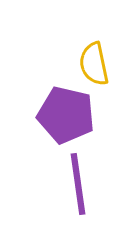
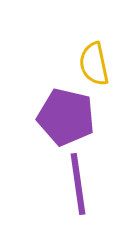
purple pentagon: moved 2 px down
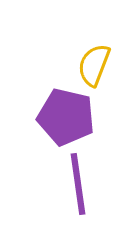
yellow semicircle: moved 1 px down; rotated 33 degrees clockwise
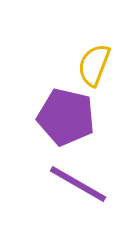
purple line: rotated 52 degrees counterclockwise
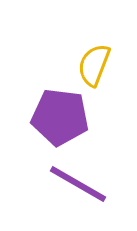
purple pentagon: moved 6 px left; rotated 6 degrees counterclockwise
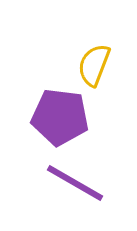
purple line: moved 3 px left, 1 px up
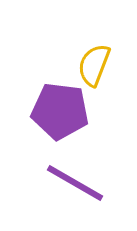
purple pentagon: moved 6 px up
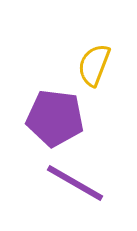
purple pentagon: moved 5 px left, 7 px down
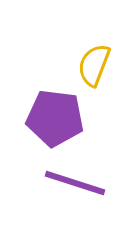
purple line: rotated 12 degrees counterclockwise
